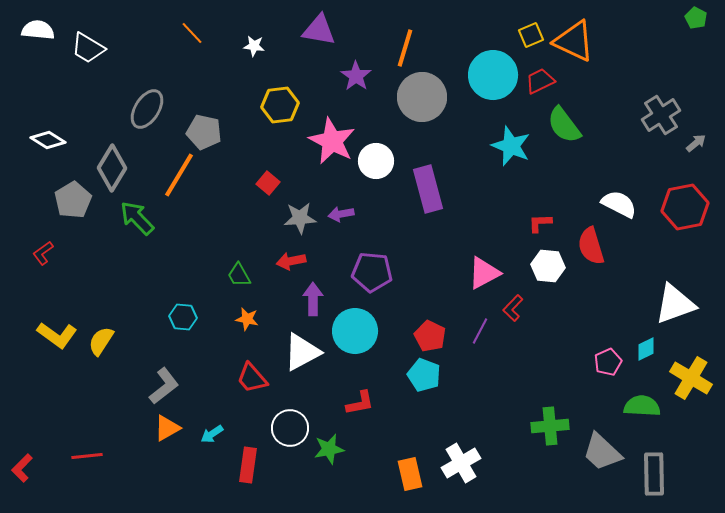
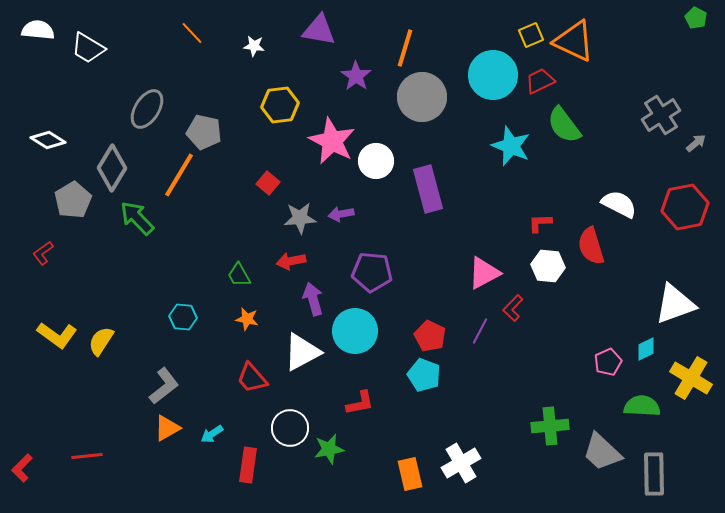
purple arrow at (313, 299): rotated 16 degrees counterclockwise
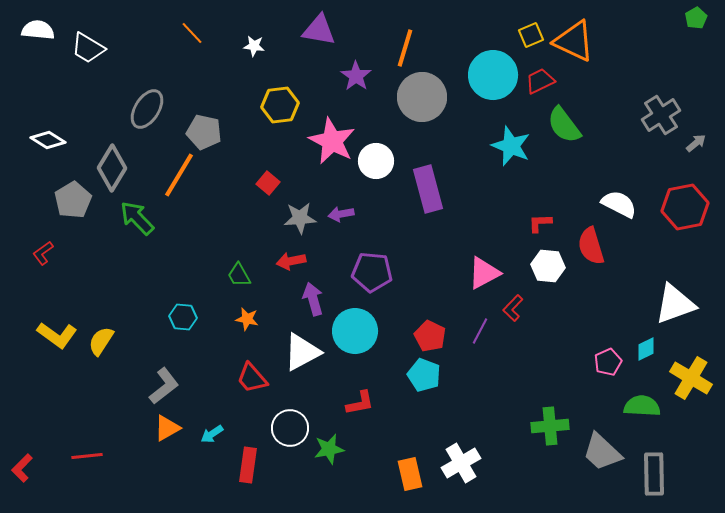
green pentagon at (696, 18): rotated 15 degrees clockwise
